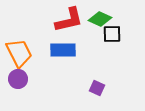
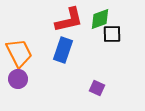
green diamond: rotated 45 degrees counterclockwise
blue rectangle: rotated 70 degrees counterclockwise
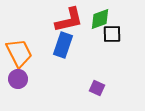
blue rectangle: moved 5 px up
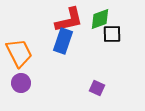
blue rectangle: moved 4 px up
purple circle: moved 3 px right, 4 px down
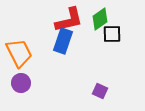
green diamond: rotated 15 degrees counterclockwise
purple square: moved 3 px right, 3 px down
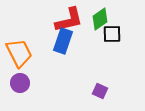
purple circle: moved 1 px left
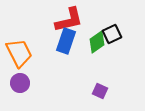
green diamond: moved 3 px left, 23 px down
black square: rotated 24 degrees counterclockwise
blue rectangle: moved 3 px right
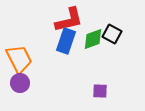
black square: rotated 36 degrees counterclockwise
green diamond: moved 4 px left, 3 px up; rotated 15 degrees clockwise
orange trapezoid: moved 6 px down
purple square: rotated 21 degrees counterclockwise
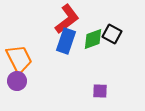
red L-shape: moved 2 px left, 1 px up; rotated 24 degrees counterclockwise
purple circle: moved 3 px left, 2 px up
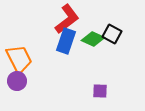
green diamond: rotated 45 degrees clockwise
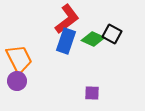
purple square: moved 8 px left, 2 px down
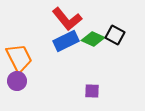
red L-shape: rotated 88 degrees clockwise
black square: moved 3 px right, 1 px down
blue rectangle: rotated 45 degrees clockwise
orange trapezoid: moved 1 px up
purple square: moved 2 px up
